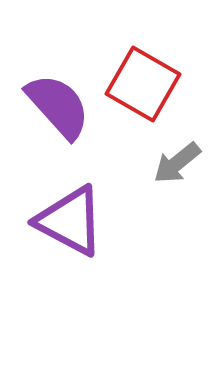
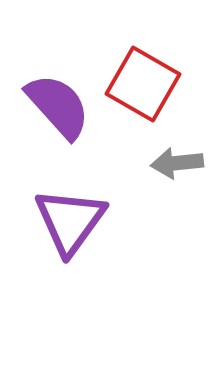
gray arrow: rotated 33 degrees clockwise
purple triangle: rotated 38 degrees clockwise
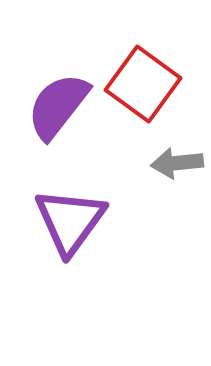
red square: rotated 6 degrees clockwise
purple semicircle: rotated 100 degrees counterclockwise
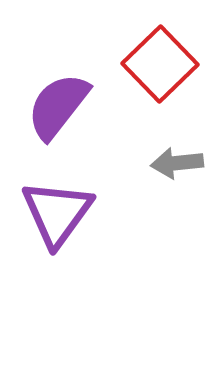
red square: moved 17 px right, 20 px up; rotated 10 degrees clockwise
purple triangle: moved 13 px left, 8 px up
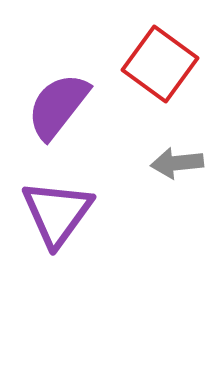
red square: rotated 10 degrees counterclockwise
